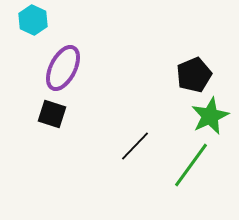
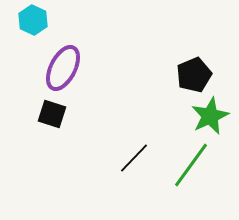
black line: moved 1 px left, 12 px down
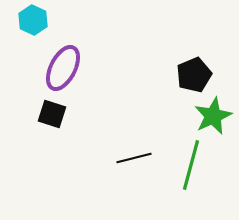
green star: moved 3 px right
black line: rotated 32 degrees clockwise
green line: rotated 21 degrees counterclockwise
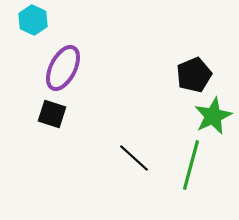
black line: rotated 56 degrees clockwise
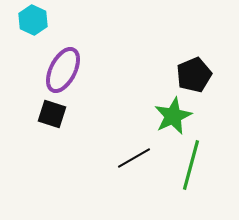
purple ellipse: moved 2 px down
green star: moved 40 px left
black line: rotated 72 degrees counterclockwise
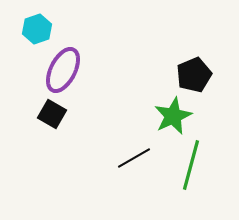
cyan hexagon: moved 4 px right, 9 px down; rotated 16 degrees clockwise
black square: rotated 12 degrees clockwise
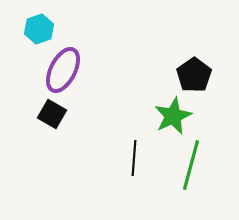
cyan hexagon: moved 2 px right
black pentagon: rotated 12 degrees counterclockwise
black line: rotated 56 degrees counterclockwise
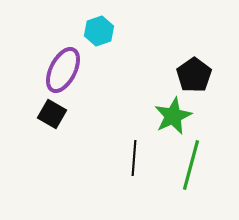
cyan hexagon: moved 60 px right, 2 px down
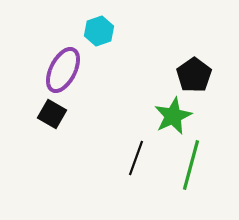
black line: moved 2 px right; rotated 16 degrees clockwise
